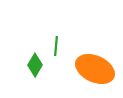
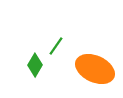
green line: rotated 30 degrees clockwise
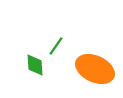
green diamond: rotated 35 degrees counterclockwise
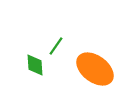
orange ellipse: rotated 12 degrees clockwise
